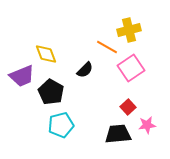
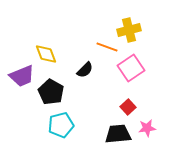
orange line: rotated 10 degrees counterclockwise
pink star: moved 3 px down
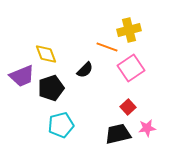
black pentagon: moved 4 px up; rotated 25 degrees clockwise
black trapezoid: rotated 8 degrees counterclockwise
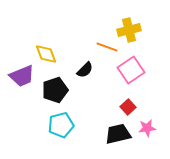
pink square: moved 2 px down
black pentagon: moved 4 px right, 2 px down
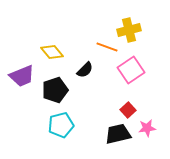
yellow diamond: moved 6 px right, 2 px up; rotated 20 degrees counterclockwise
red square: moved 3 px down
